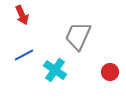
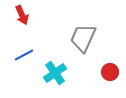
gray trapezoid: moved 5 px right, 2 px down
cyan cross: moved 3 px down; rotated 20 degrees clockwise
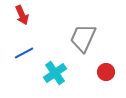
blue line: moved 2 px up
red circle: moved 4 px left
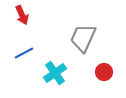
red circle: moved 2 px left
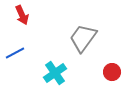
gray trapezoid: rotated 12 degrees clockwise
blue line: moved 9 px left
red circle: moved 8 px right
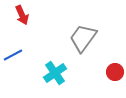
blue line: moved 2 px left, 2 px down
red circle: moved 3 px right
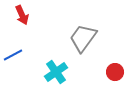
cyan cross: moved 1 px right, 1 px up
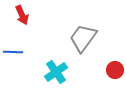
blue line: moved 3 px up; rotated 30 degrees clockwise
red circle: moved 2 px up
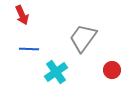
blue line: moved 16 px right, 3 px up
red circle: moved 3 px left
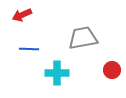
red arrow: rotated 90 degrees clockwise
gray trapezoid: rotated 44 degrees clockwise
cyan cross: moved 1 px right, 1 px down; rotated 35 degrees clockwise
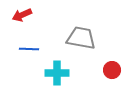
gray trapezoid: moved 2 px left; rotated 20 degrees clockwise
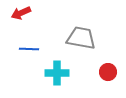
red arrow: moved 1 px left, 2 px up
red circle: moved 4 px left, 2 px down
